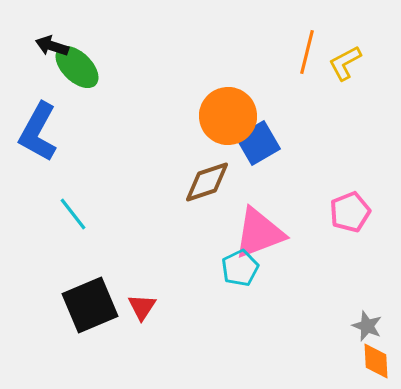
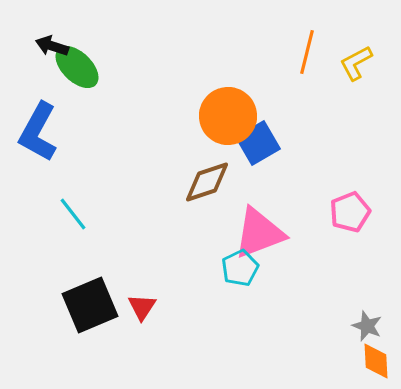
yellow L-shape: moved 11 px right
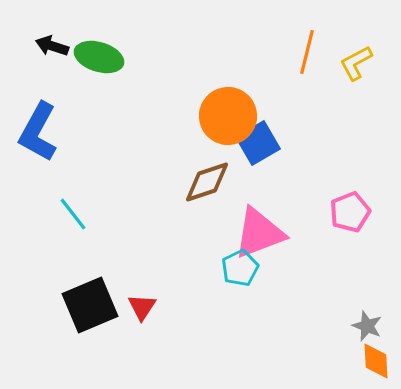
green ellipse: moved 22 px right, 10 px up; rotated 27 degrees counterclockwise
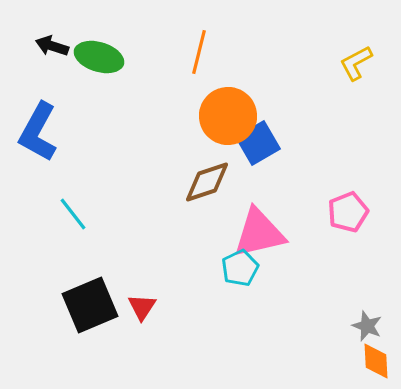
orange line: moved 108 px left
pink pentagon: moved 2 px left
pink triangle: rotated 8 degrees clockwise
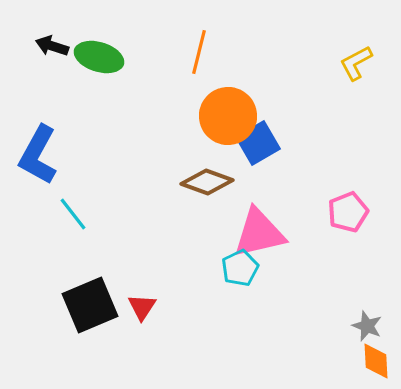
blue L-shape: moved 23 px down
brown diamond: rotated 39 degrees clockwise
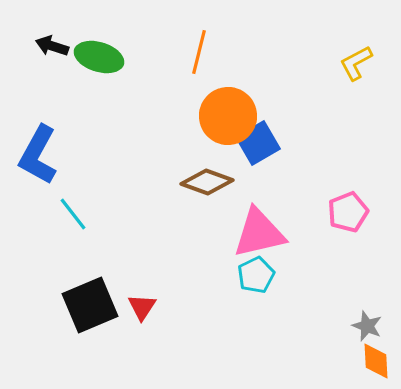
cyan pentagon: moved 16 px right, 7 px down
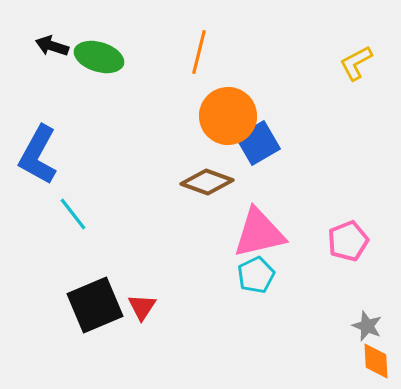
pink pentagon: moved 29 px down
black square: moved 5 px right
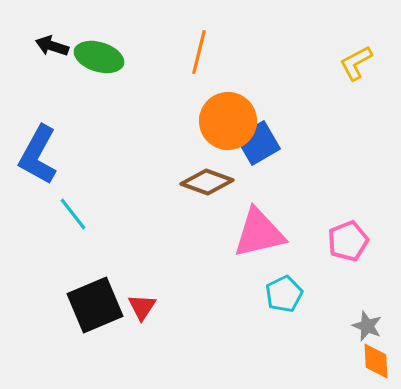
orange circle: moved 5 px down
cyan pentagon: moved 28 px right, 19 px down
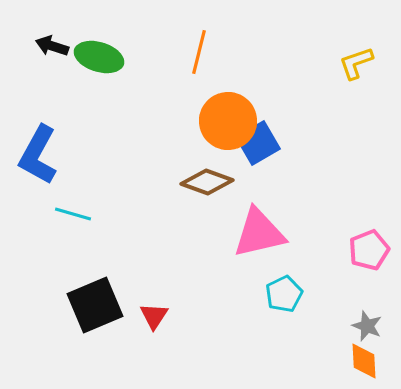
yellow L-shape: rotated 9 degrees clockwise
cyan line: rotated 36 degrees counterclockwise
pink pentagon: moved 21 px right, 9 px down
red triangle: moved 12 px right, 9 px down
orange diamond: moved 12 px left
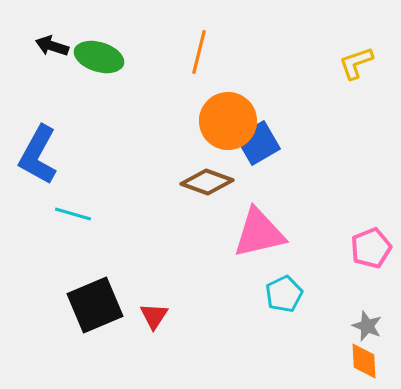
pink pentagon: moved 2 px right, 2 px up
